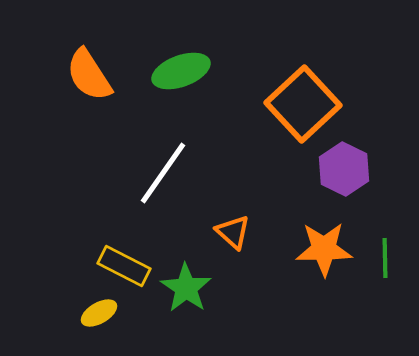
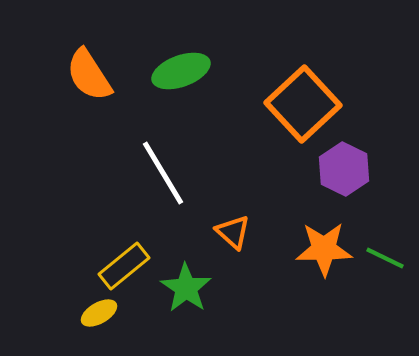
white line: rotated 66 degrees counterclockwise
green line: rotated 63 degrees counterclockwise
yellow rectangle: rotated 66 degrees counterclockwise
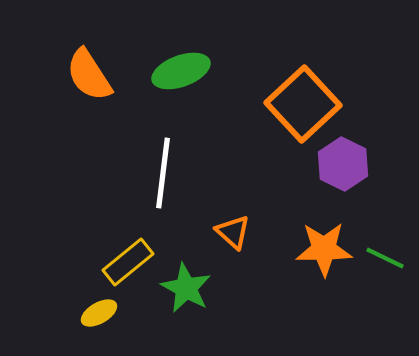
purple hexagon: moved 1 px left, 5 px up
white line: rotated 38 degrees clockwise
yellow rectangle: moved 4 px right, 4 px up
green star: rotated 6 degrees counterclockwise
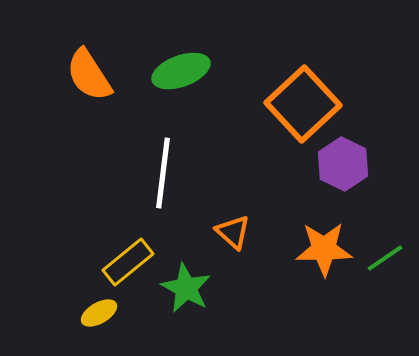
green line: rotated 60 degrees counterclockwise
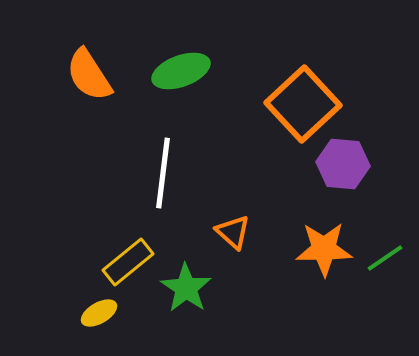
purple hexagon: rotated 21 degrees counterclockwise
green star: rotated 6 degrees clockwise
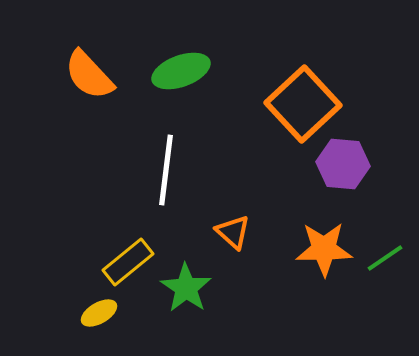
orange semicircle: rotated 10 degrees counterclockwise
white line: moved 3 px right, 3 px up
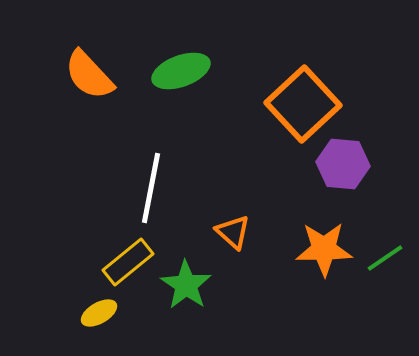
white line: moved 15 px left, 18 px down; rotated 4 degrees clockwise
green star: moved 3 px up
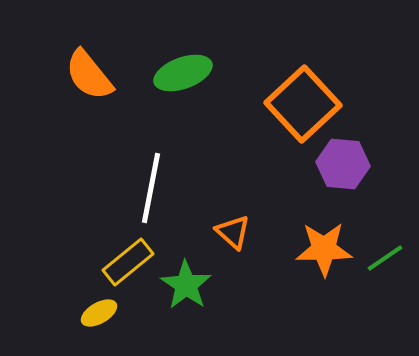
green ellipse: moved 2 px right, 2 px down
orange semicircle: rotated 4 degrees clockwise
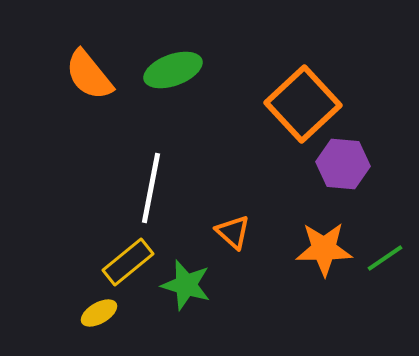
green ellipse: moved 10 px left, 3 px up
green star: rotated 18 degrees counterclockwise
